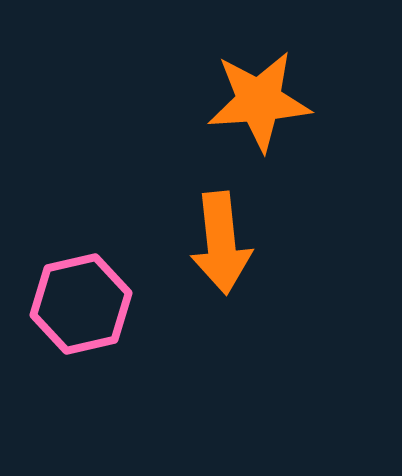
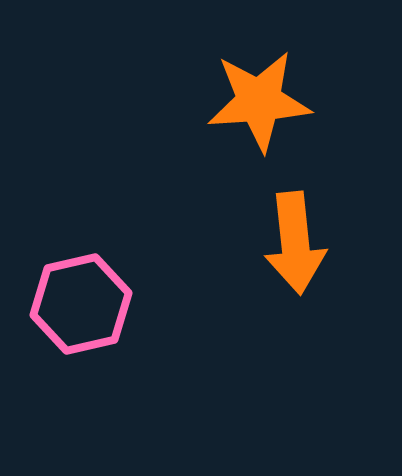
orange arrow: moved 74 px right
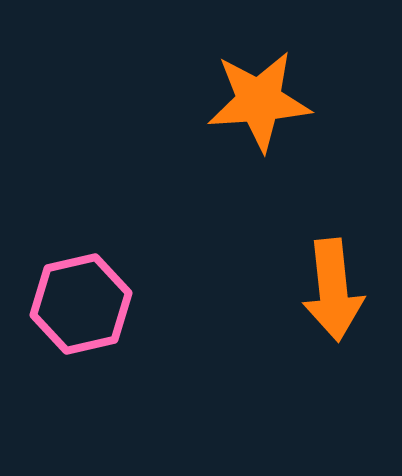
orange arrow: moved 38 px right, 47 px down
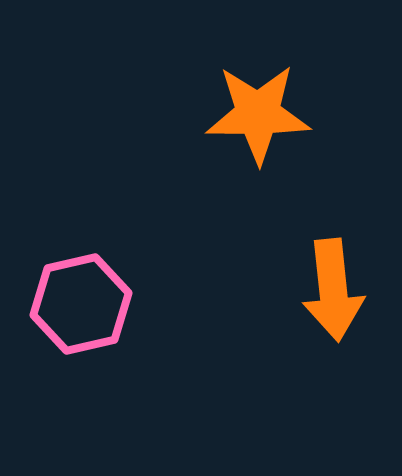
orange star: moved 1 px left, 13 px down; rotated 4 degrees clockwise
